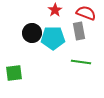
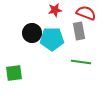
red star: rotated 24 degrees clockwise
cyan pentagon: moved 1 px left, 1 px down
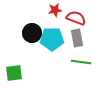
red semicircle: moved 10 px left, 5 px down
gray rectangle: moved 2 px left, 7 px down
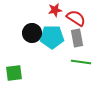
red semicircle: rotated 12 degrees clockwise
cyan pentagon: moved 2 px up
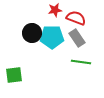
red semicircle: rotated 12 degrees counterclockwise
gray rectangle: rotated 24 degrees counterclockwise
green square: moved 2 px down
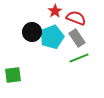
red star: moved 1 px down; rotated 24 degrees counterclockwise
black circle: moved 1 px up
cyan pentagon: rotated 20 degrees counterclockwise
green line: moved 2 px left, 4 px up; rotated 30 degrees counterclockwise
green square: moved 1 px left
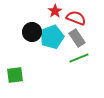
green square: moved 2 px right
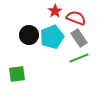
black circle: moved 3 px left, 3 px down
gray rectangle: moved 2 px right
green square: moved 2 px right, 1 px up
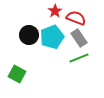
green square: rotated 36 degrees clockwise
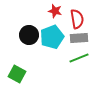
red star: rotated 24 degrees counterclockwise
red semicircle: moved 1 px right, 1 px down; rotated 60 degrees clockwise
gray rectangle: rotated 60 degrees counterclockwise
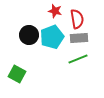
green line: moved 1 px left, 1 px down
